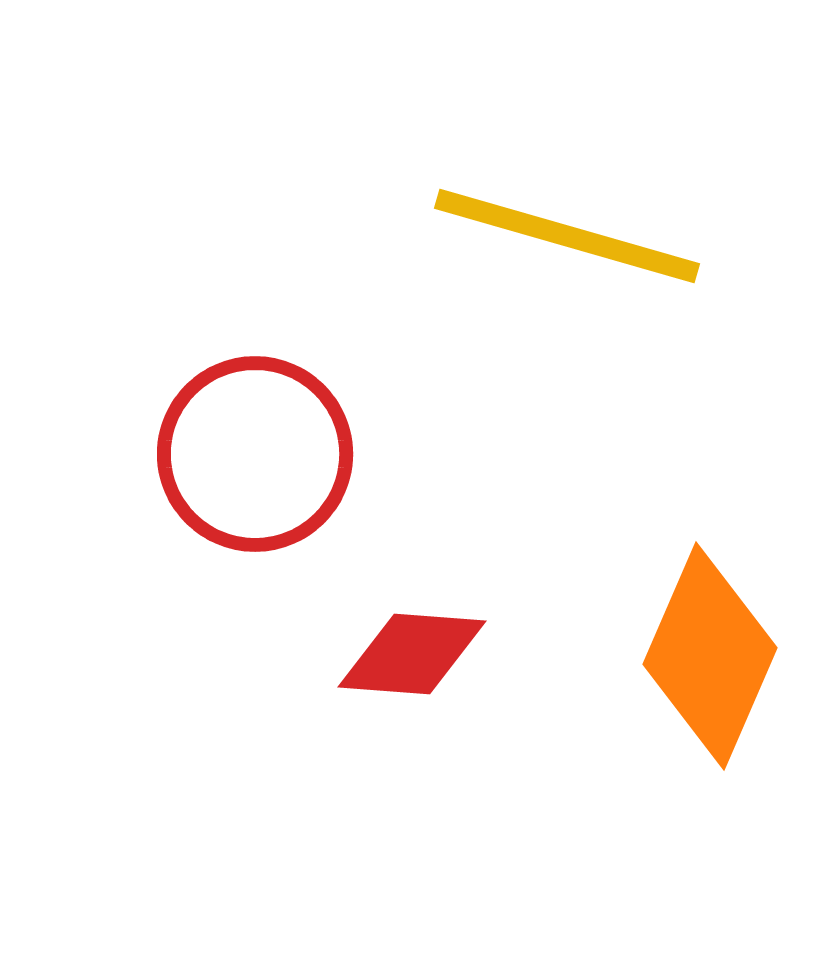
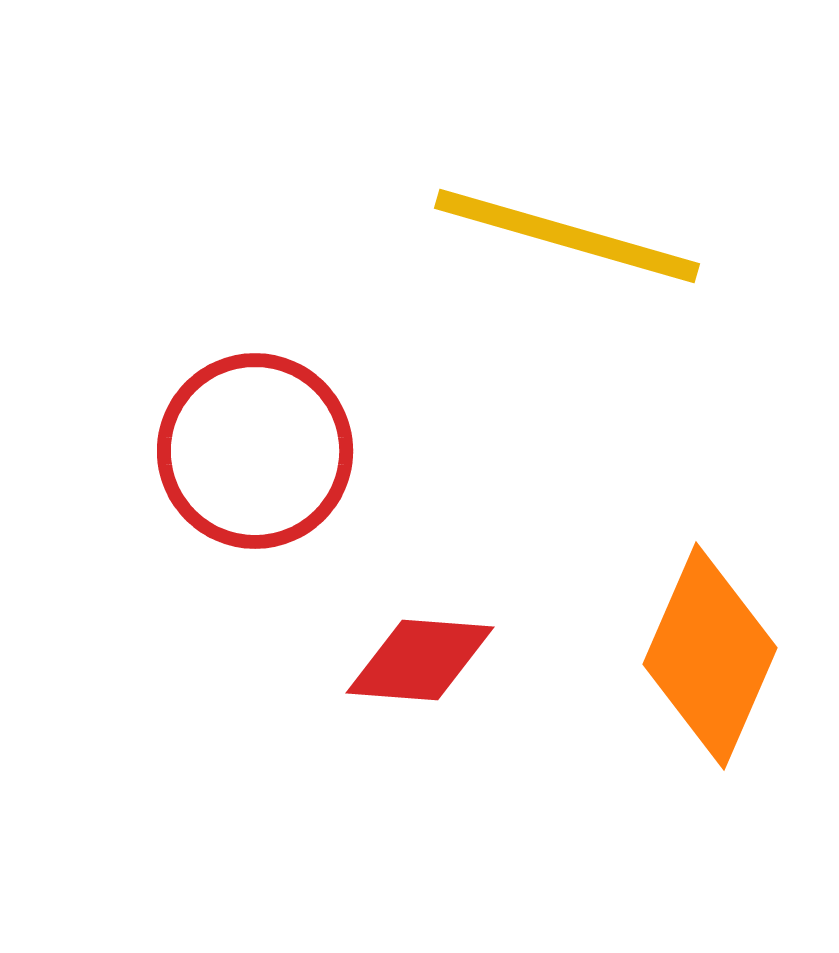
red circle: moved 3 px up
red diamond: moved 8 px right, 6 px down
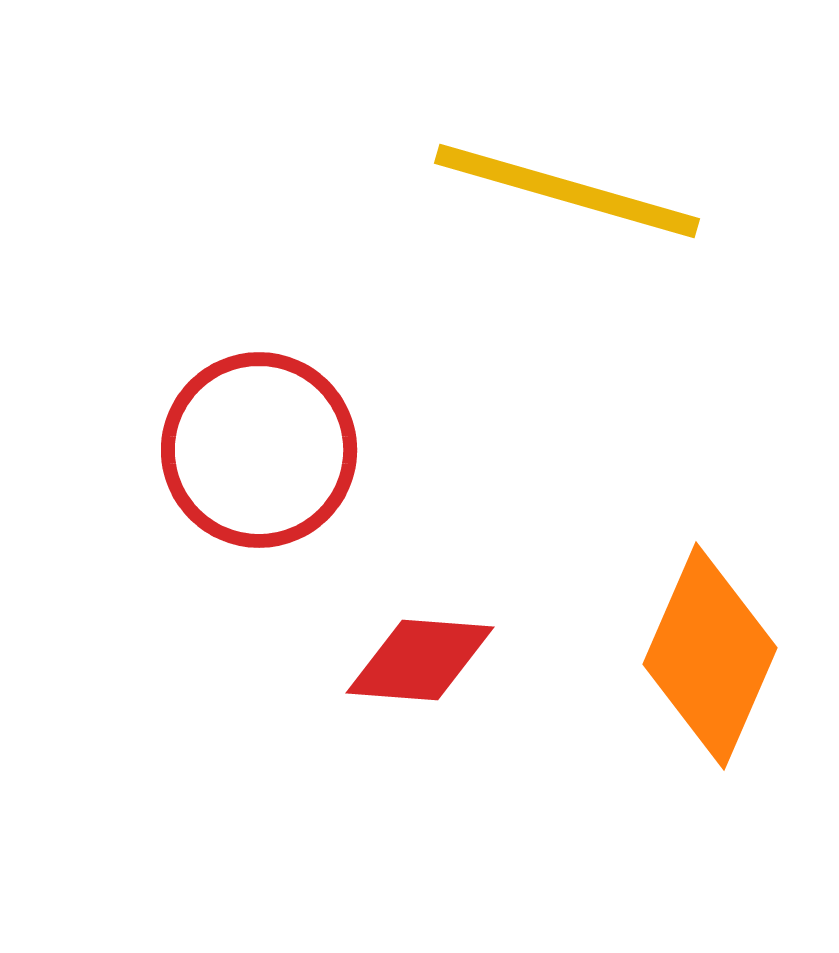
yellow line: moved 45 px up
red circle: moved 4 px right, 1 px up
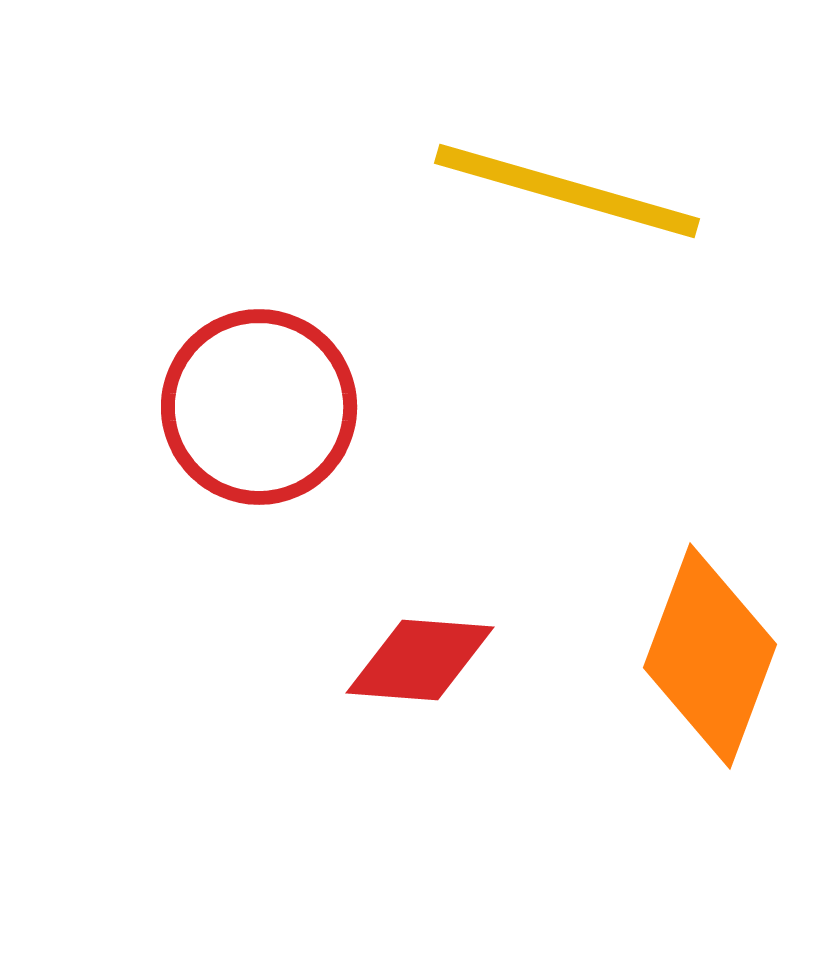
red circle: moved 43 px up
orange diamond: rotated 3 degrees counterclockwise
